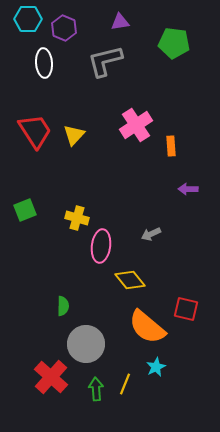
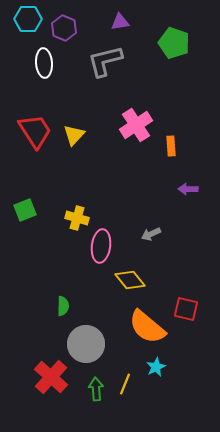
green pentagon: rotated 12 degrees clockwise
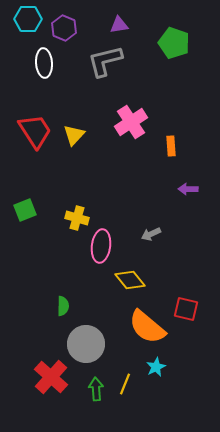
purple triangle: moved 1 px left, 3 px down
pink cross: moved 5 px left, 3 px up
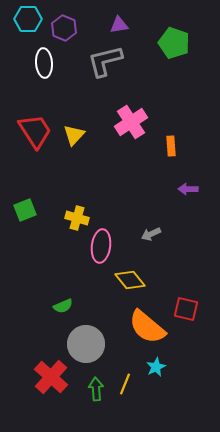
green semicircle: rotated 66 degrees clockwise
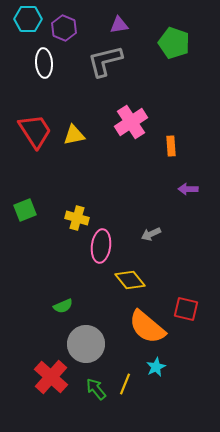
yellow triangle: rotated 35 degrees clockwise
green arrow: rotated 35 degrees counterclockwise
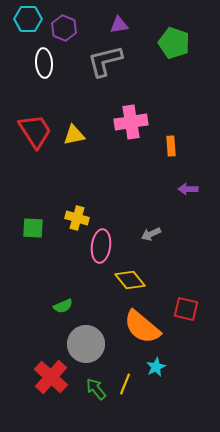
pink cross: rotated 24 degrees clockwise
green square: moved 8 px right, 18 px down; rotated 25 degrees clockwise
orange semicircle: moved 5 px left
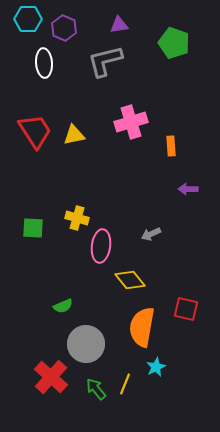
pink cross: rotated 8 degrees counterclockwise
orange semicircle: rotated 60 degrees clockwise
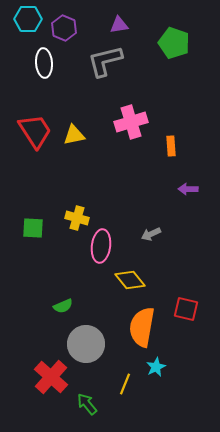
green arrow: moved 9 px left, 15 px down
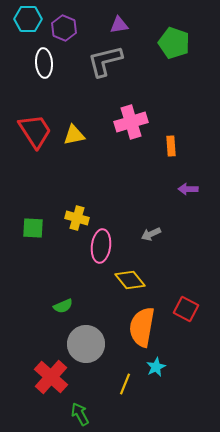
red square: rotated 15 degrees clockwise
green arrow: moved 7 px left, 10 px down; rotated 10 degrees clockwise
